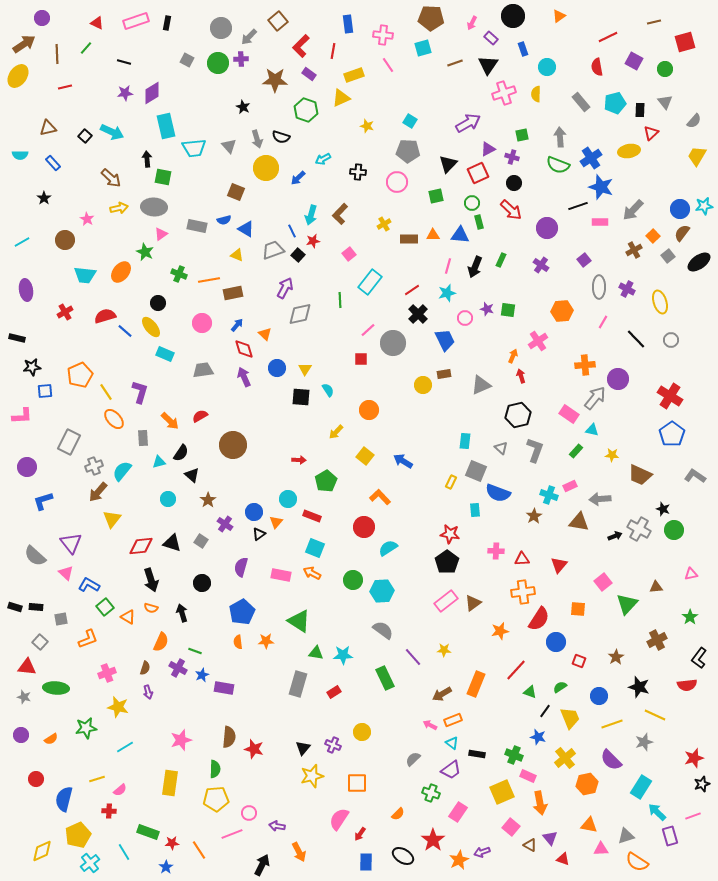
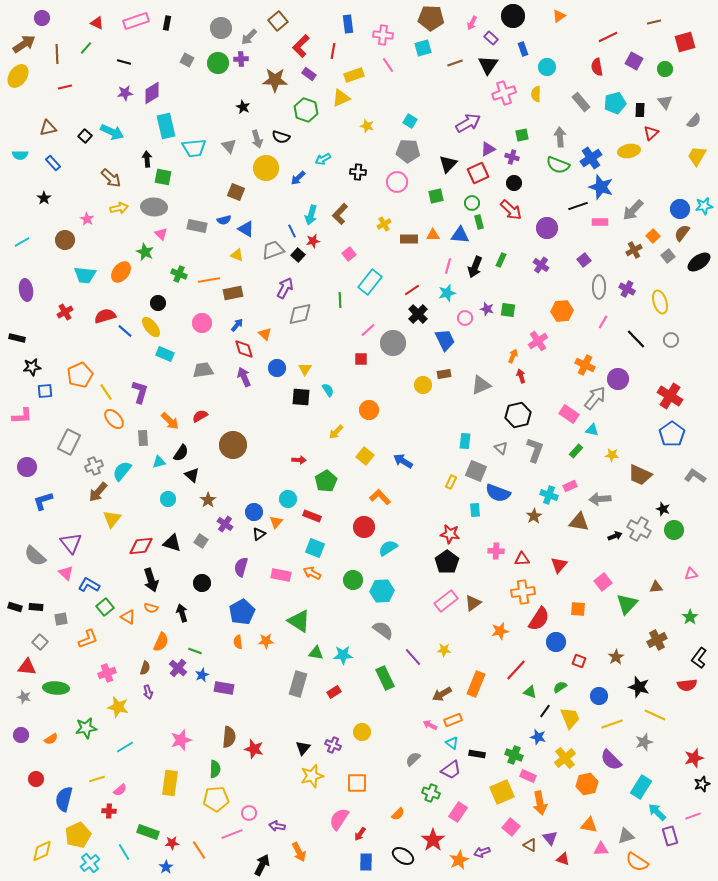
pink triangle at (161, 234): rotated 40 degrees counterclockwise
orange cross at (585, 365): rotated 30 degrees clockwise
purple cross at (178, 668): rotated 12 degrees clockwise
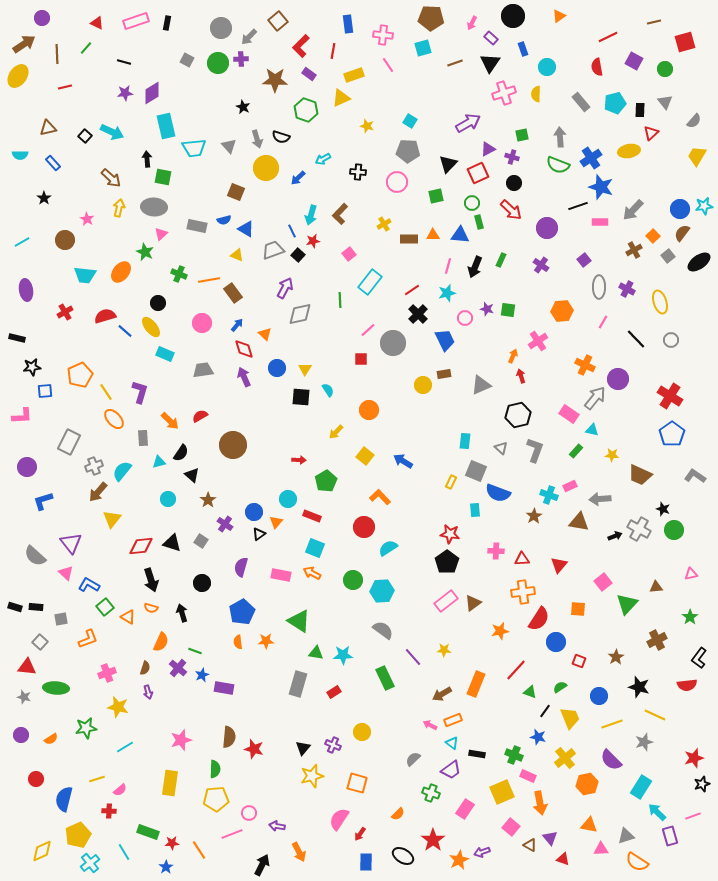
black triangle at (488, 65): moved 2 px right, 2 px up
yellow arrow at (119, 208): rotated 66 degrees counterclockwise
pink triangle at (161, 234): rotated 32 degrees clockwise
brown rectangle at (233, 293): rotated 66 degrees clockwise
orange square at (357, 783): rotated 15 degrees clockwise
pink rectangle at (458, 812): moved 7 px right, 3 px up
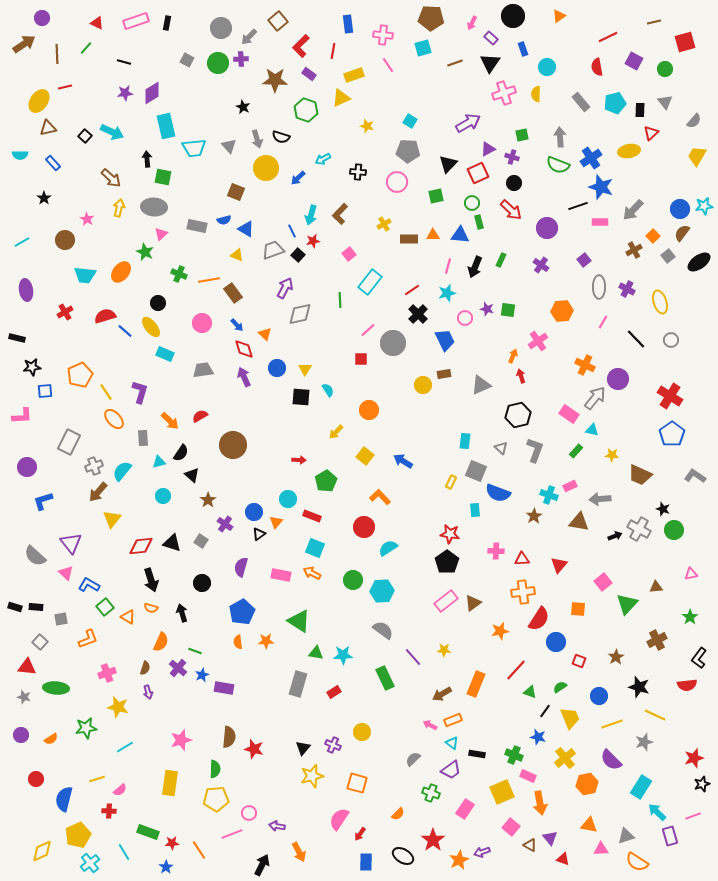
yellow ellipse at (18, 76): moved 21 px right, 25 px down
blue arrow at (237, 325): rotated 96 degrees clockwise
cyan circle at (168, 499): moved 5 px left, 3 px up
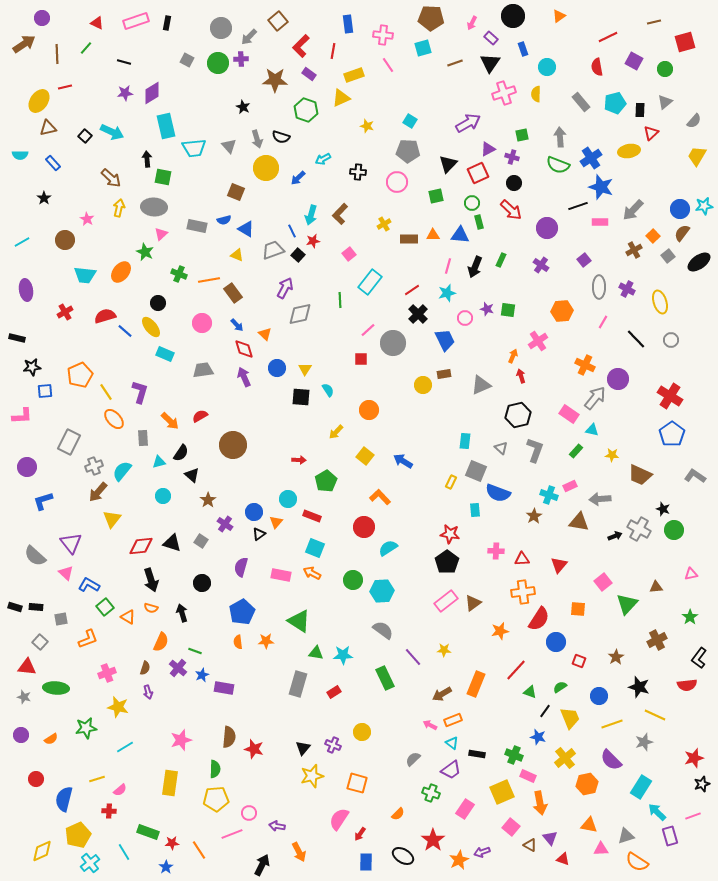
gray triangle at (665, 102): rotated 28 degrees clockwise
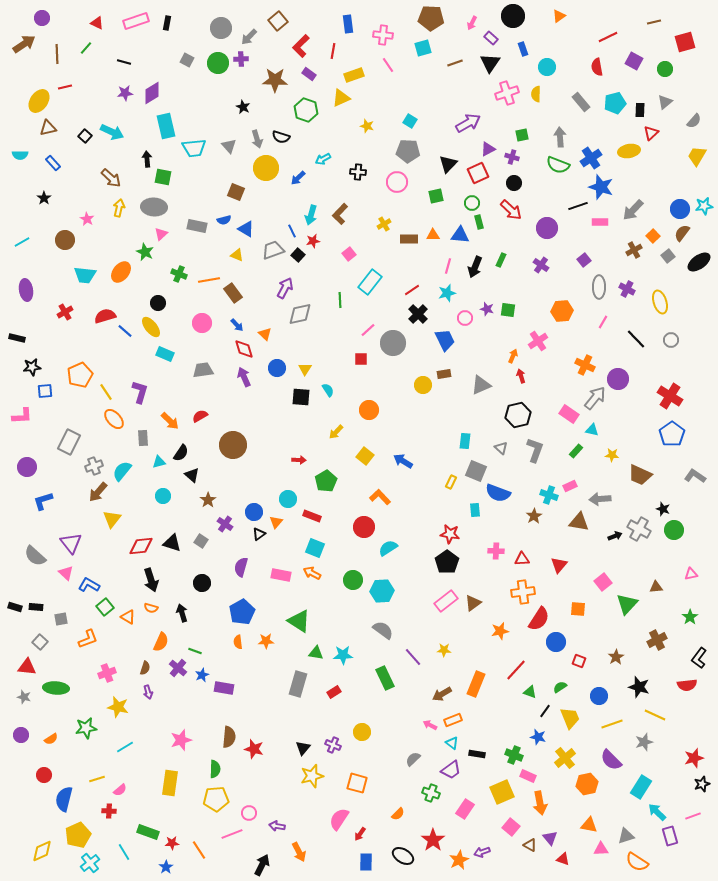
pink cross at (504, 93): moved 3 px right
red circle at (36, 779): moved 8 px right, 4 px up
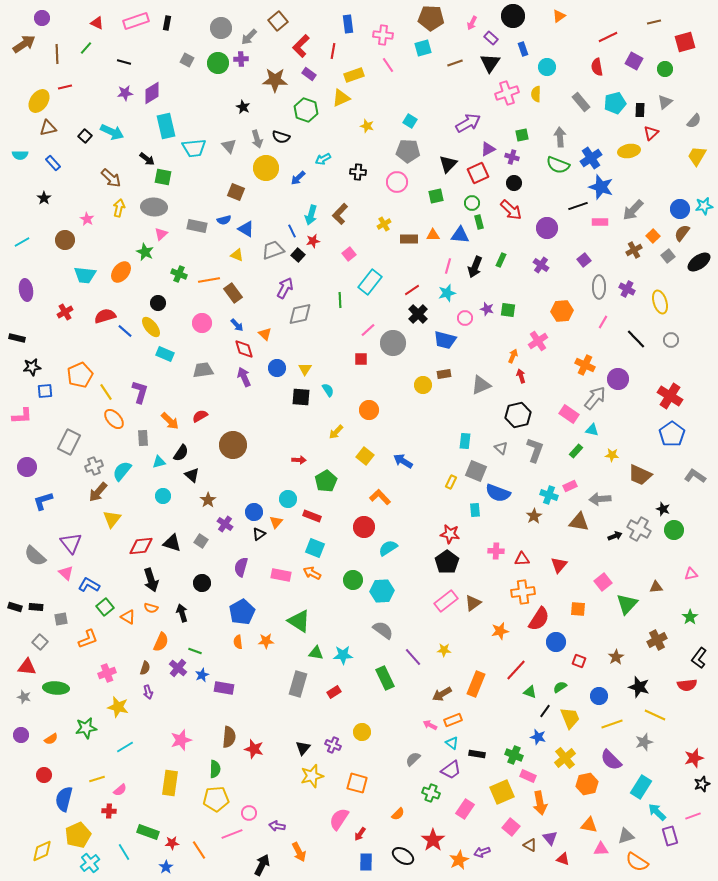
black arrow at (147, 159): rotated 133 degrees clockwise
blue trapezoid at (445, 340): rotated 130 degrees clockwise
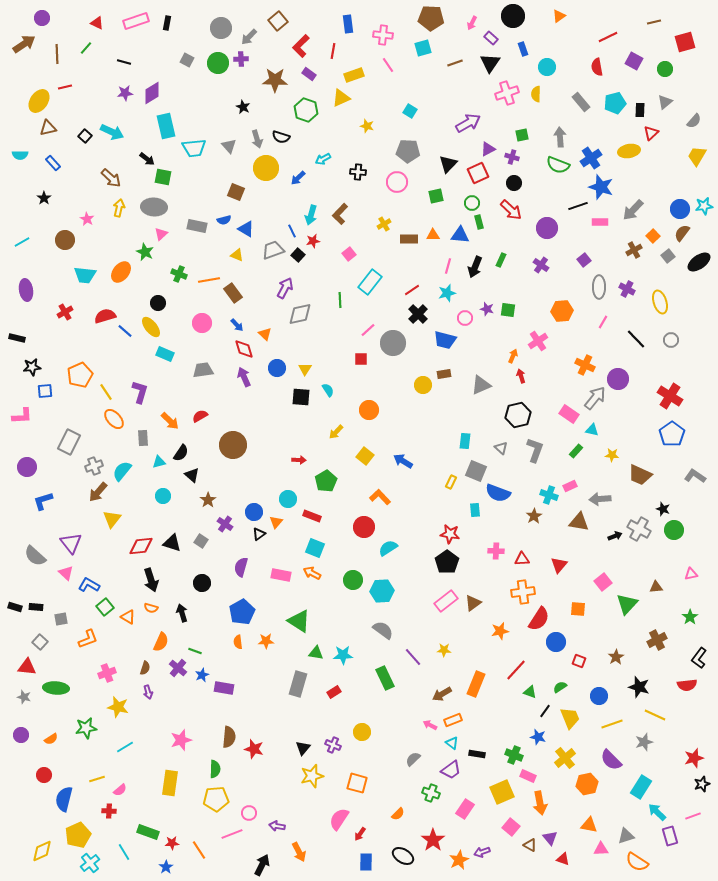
cyan square at (410, 121): moved 10 px up
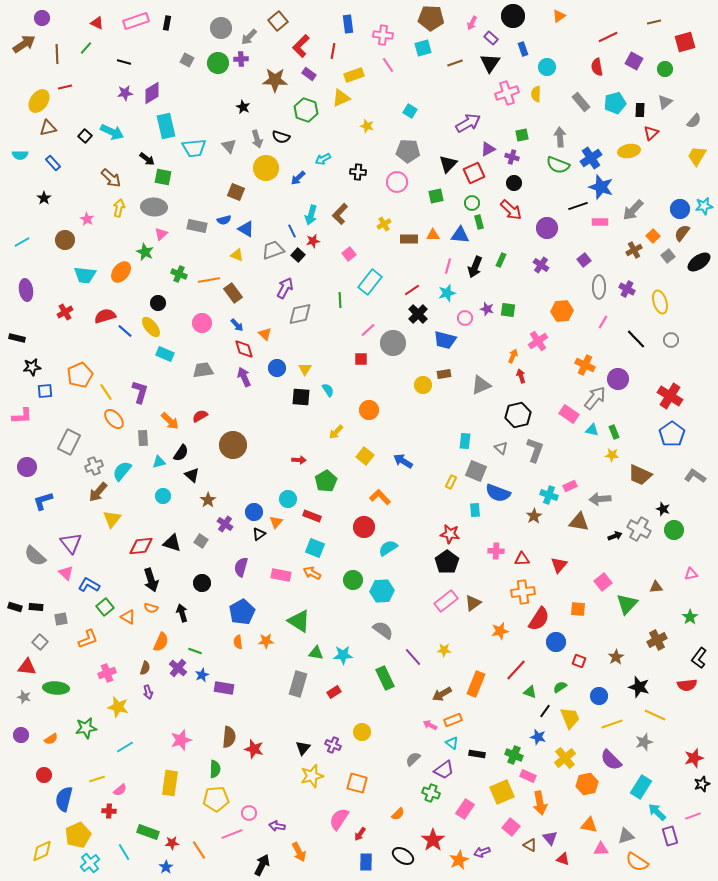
red square at (478, 173): moved 4 px left
green rectangle at (576, 451): moved 38 px right, 19 px up; rotated 64 degrees counterclockwise
purple trapezoid at (451, 770): moved 7 px left
